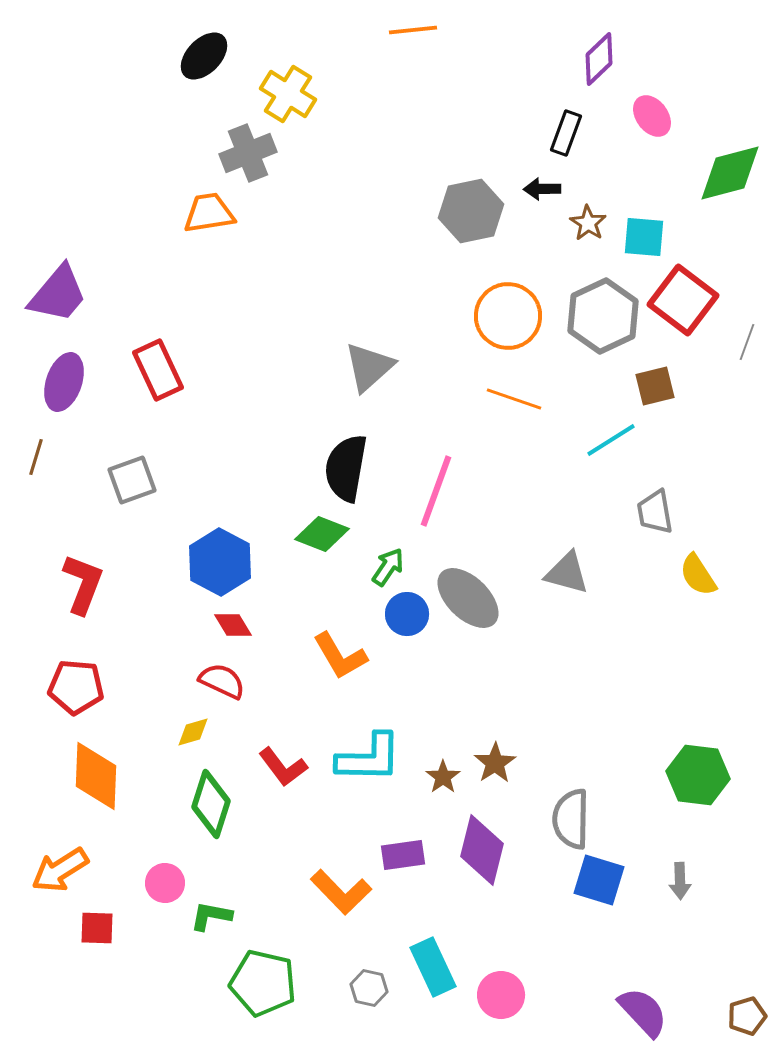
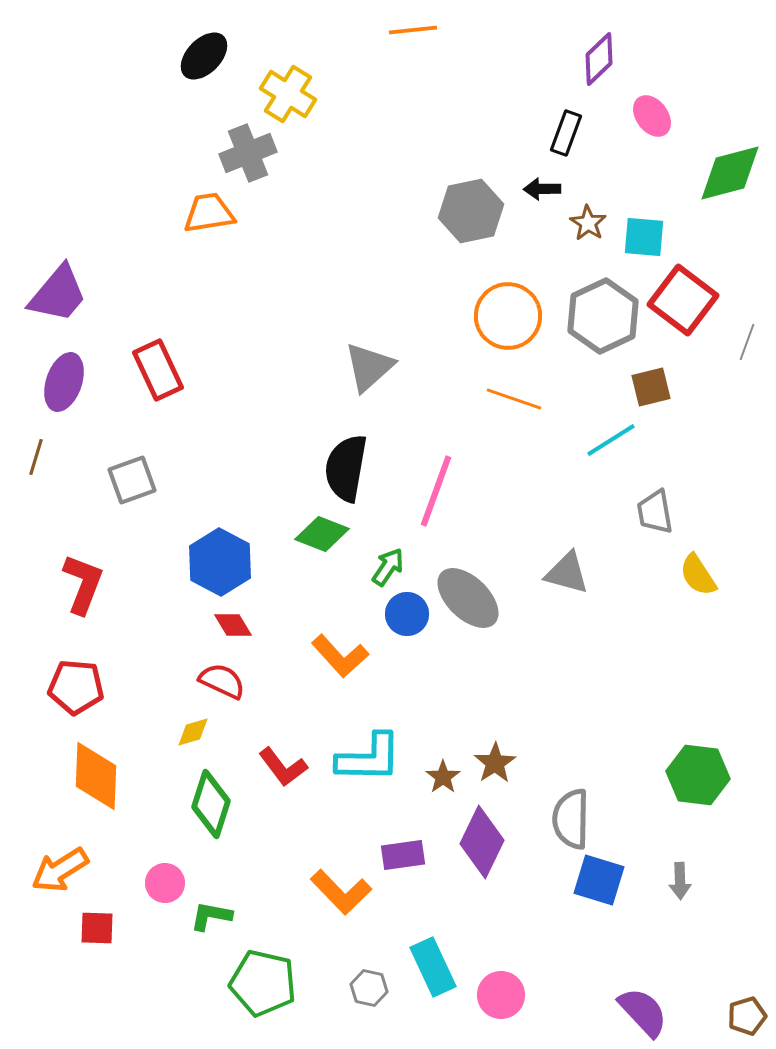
brown square at (655, 386): moved 4 px left, 1 px down
orange L-shape at (340, 656): rotated 12 degrees counterclockwise
purple diamond at (482, 850): moved 8 px up; rotated 12 degrees clockwise
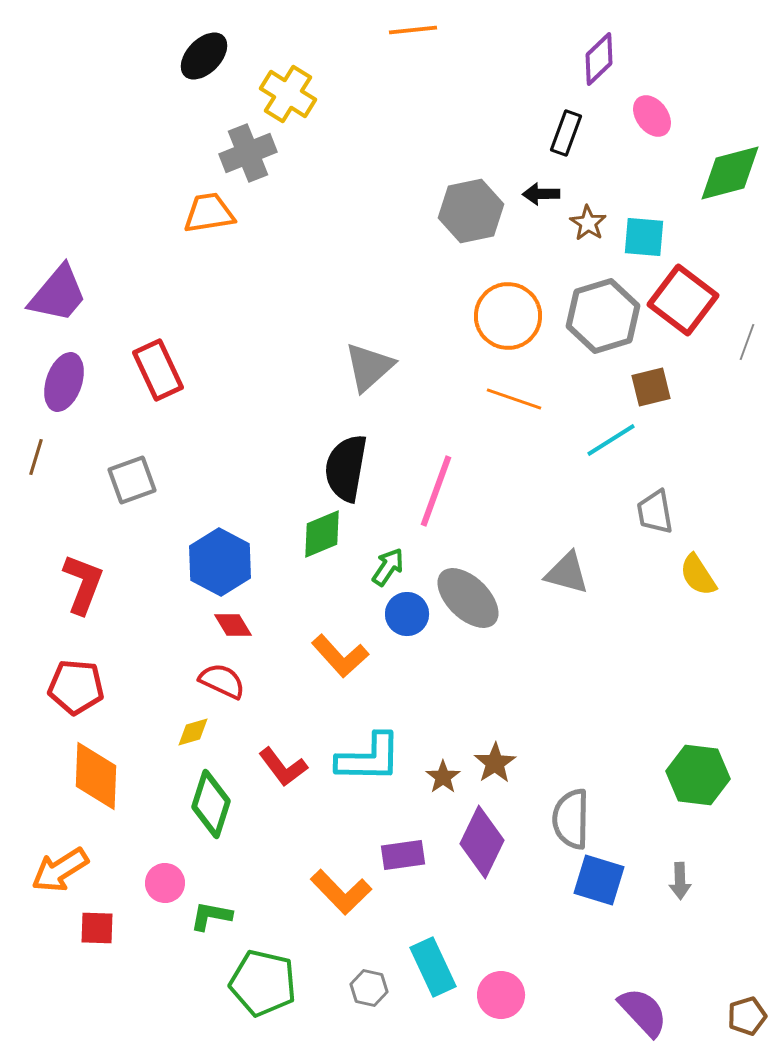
black arrow at (542, 189): moved 1 px left, 5 px down
gray hexagon at (603, 316): rotated 8 degrees clockwise
green diamond at (322, 534): rotated 44 degrees counterclockwise
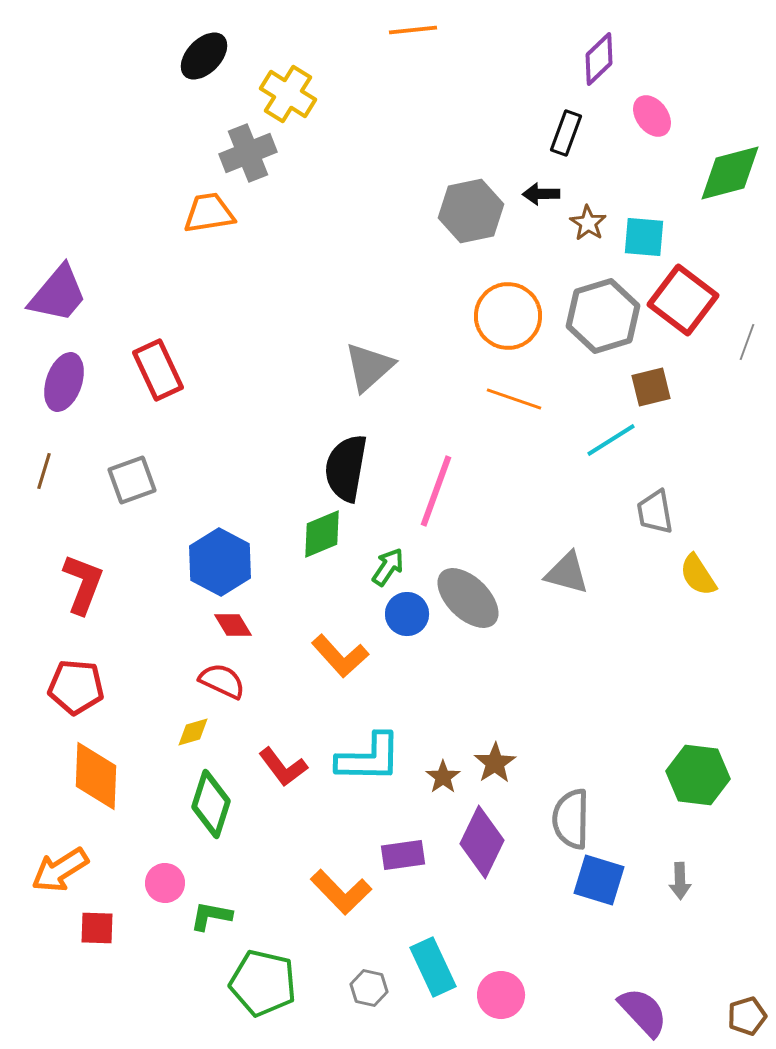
brown line at (36, 457): moved 8 px right, 14 px down
